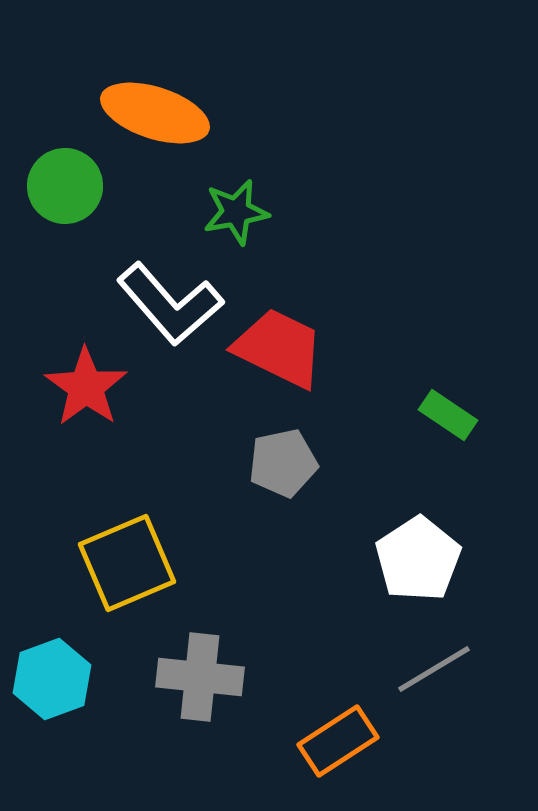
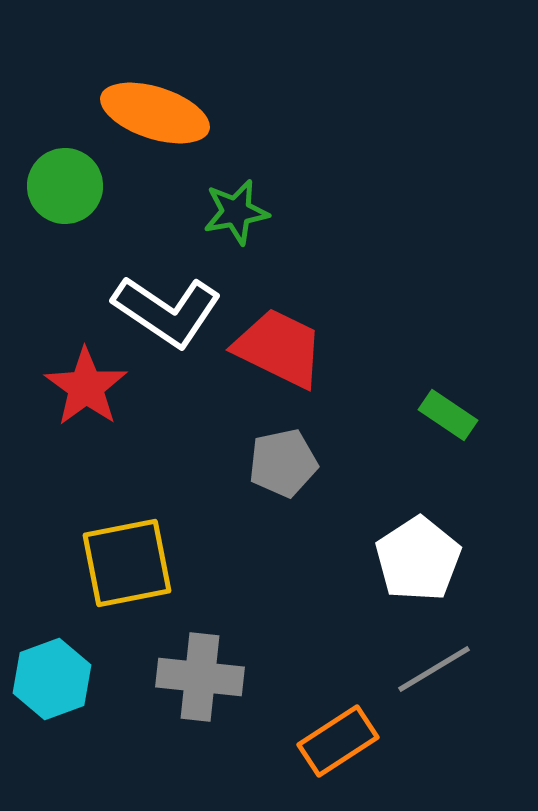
white L-shape: moved 3 px left, 7 px down; rotated 15 degrees counterclockwise
yellow square: rotated 12 degrees clockwise
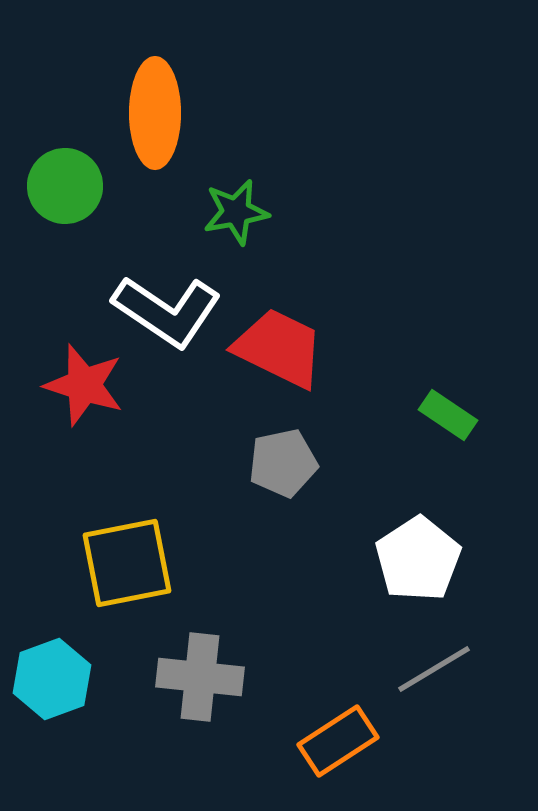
orange ellipse: rotated 72 degrees clockwise
red star: moved 2 px left, 2 px up; rotated 18 degrees counterclockwise
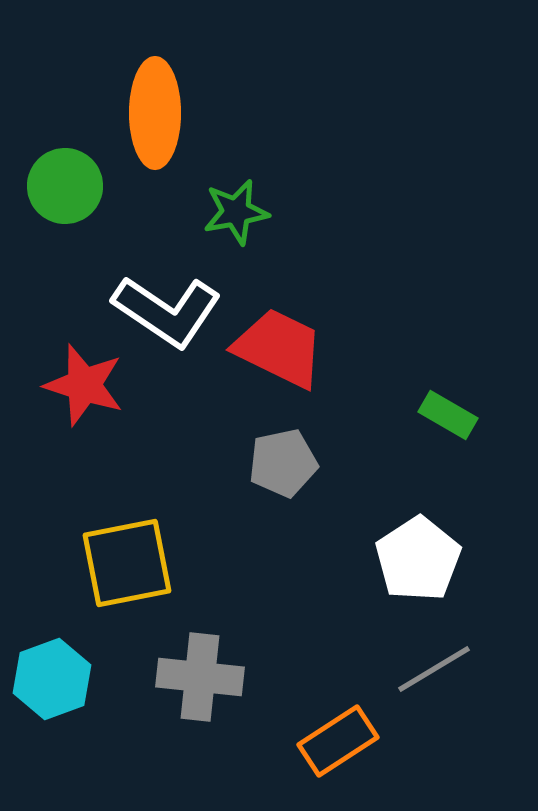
green rectangle: rotated 4 degrees counterclockwise
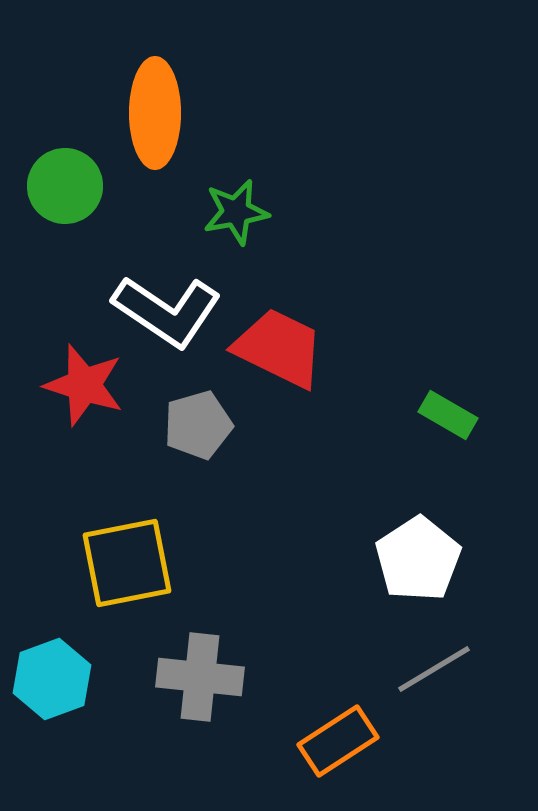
gray pentagon: moved 85 px left, 38 px up; rotated 4 degrees counterclockwise
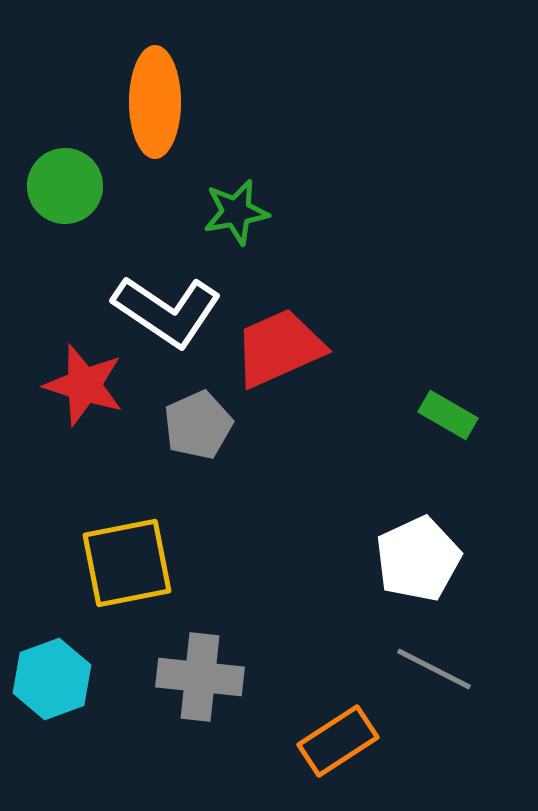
orange ellipse: moved 11 px up
red trapezoid: rotated 50 degrees counterclockwise
gray pentagon: rotated 8 degrees counterclockwise
white pentagon: rotated 8 degrees clockwise
gray line: rotated 58 degrees clockwise
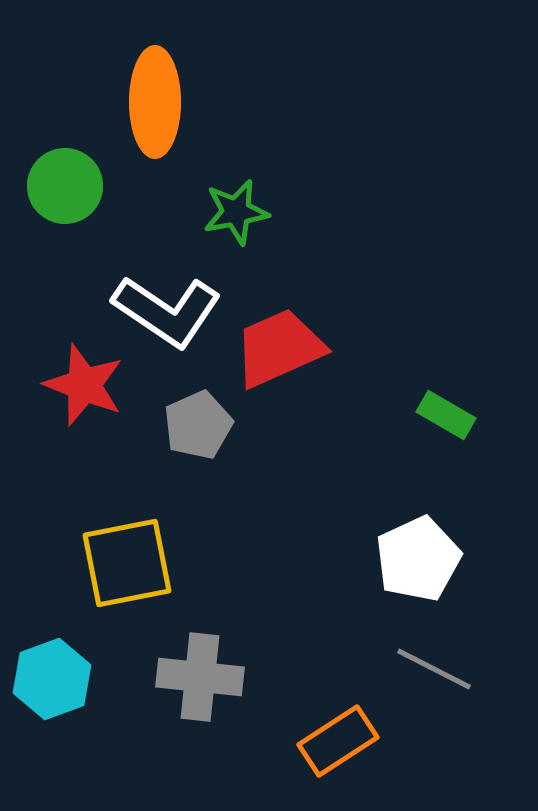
red star: rotated 4 degrees clockwise
green rectangle: moved 2 px left
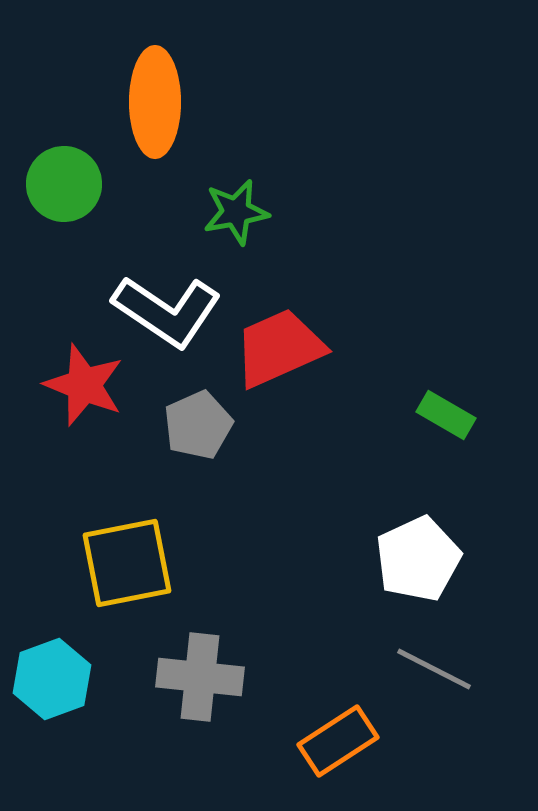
green circle: moved 1 px left, 2 px up
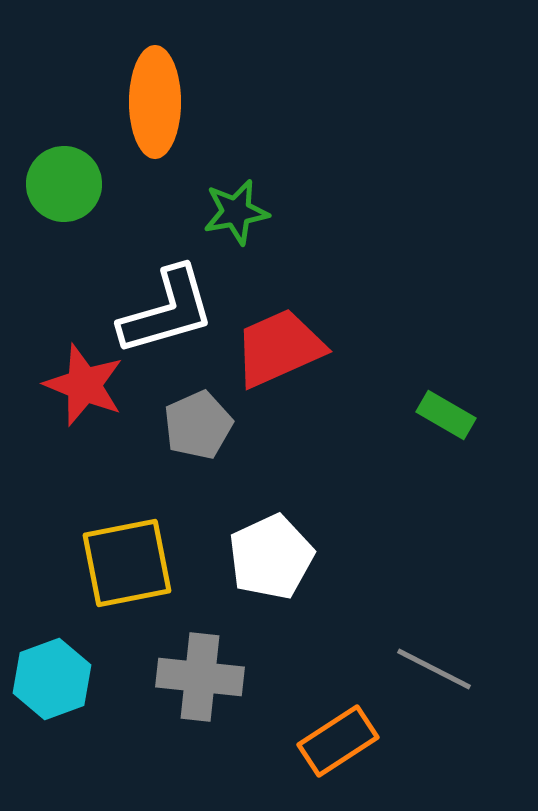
white L-shape: rotated 50 degrees counterclockwise
white pentagon: moved 147 px left, 2 px up
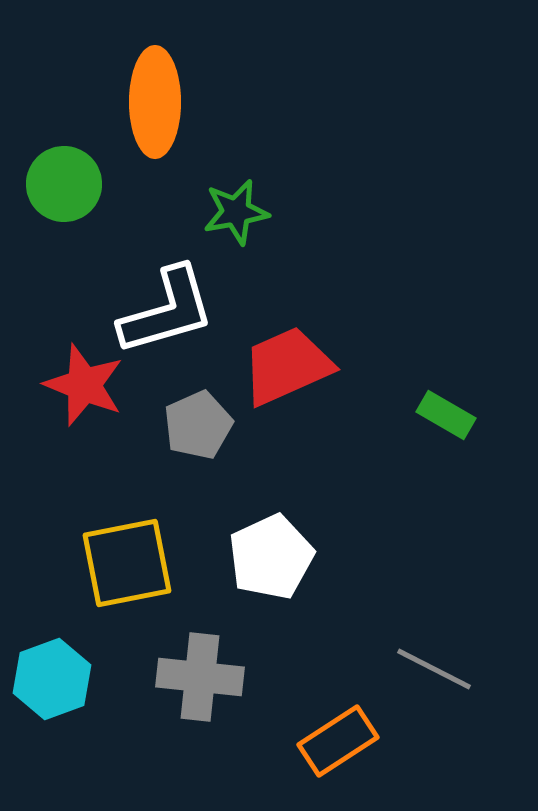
red trapezoid: moved 8 px right, 18 px down
